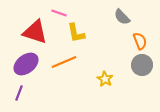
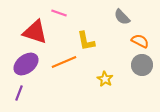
yellow L-shape: moved 10 px right, 8 px down
orange semicircle: rotated 42 degrees counterclockwise
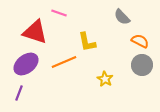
yellow L-shape: moved 1 px right, 1 px down
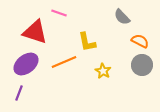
yellow star: moved 2 px left, 8 px up
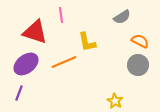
pink line: moved 2 px right, 2 px down; rotated 63 degrees clockwise
gray semicircle: rotated 78 degrees counterclockwise
gray circle: moved 4 px left
yellow star: moved 12 px right, 30 px down
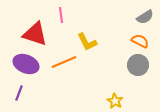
gray semicircle: moved 23 px right
red triangle: moved 2 px down
yellow L-shape: rotated 15 degrees counterclockwise
purple ellipse: rotated 60 degrees clockwise
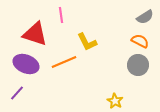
purple line: moved 2 px left; rotated 21 degrees clockwise
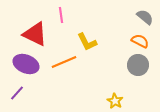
gray semicircle: rotated 108 degrees counterclockwise
red triangle: rotated 8 degrees clockwise
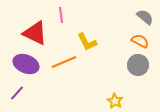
red triangle: moved 1 px up
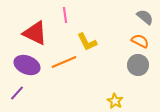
pink line: moved 4 px right
purple ellipse: moved 1 px right, 1 px down
